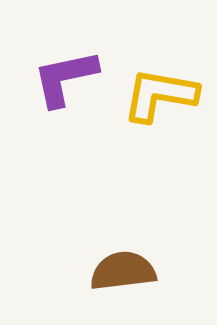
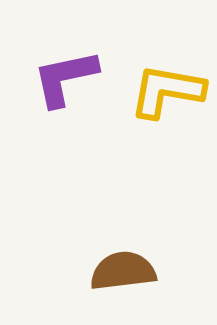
yellow L-shape: moved 7 px right, 4 px up
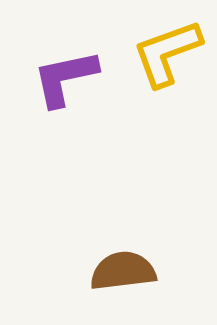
yellow L-shape: moved 38 px up; rotated 30 degrees counterclockwise
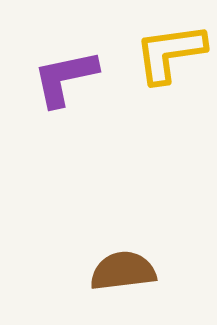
yellow L-shape: moved 3 px right; rotated 12 degrees clockwise
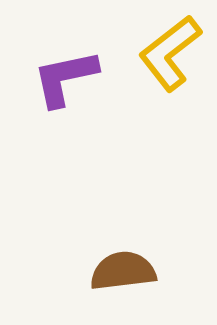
yellow L-shape: rotated 30 degrees counterclockwise
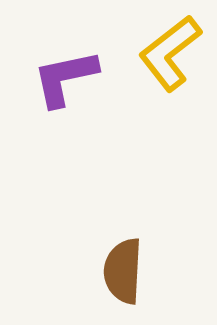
brown semicircle: rotated 80 degrees counterclockwise
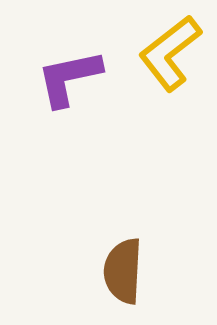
purple L-shape: moved 4 px right
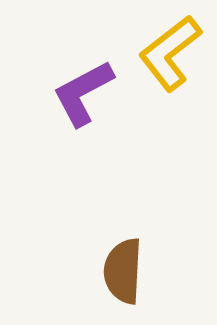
purple L-shape: moved 14 px right, 15 px down; rotated 16 degrees counterclockwise
